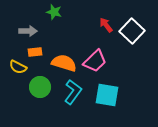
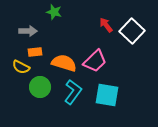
yellow semicircle: moved 3 px right
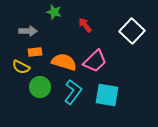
red arrow: moved 21 px left
orange semicircle: moved 1 px up
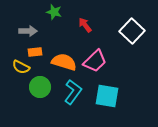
cyan square: moved 1 px down
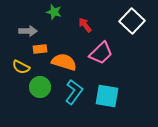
white square: moved 10 px up
orange rectangle: moved 5 px right, 3 px up
pink trapezoid: moved 6 px right, 8 px up
cyan L-shape: moved 1 px right
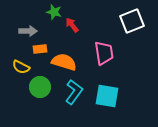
white square: rotated 25 degrees clockwise
red arrow: moved 13 px left
pink trapezoid: moved 3 px right; rotated 55 degrees counterclockwise
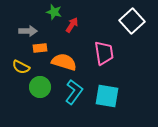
white square: rotated 20 degrees counterclockwise
red arrow: rotated 70 degrees clockwise
orange rectangle: moved 1 px up
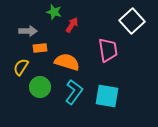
pink trapezoid: moved 4 px right, 3 px up
orange semicircle: moved 3 px right
yellow semicircle: rotated 96 degrees clockwise
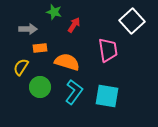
red arrow: moved 2 px right
gray arrow: moved 2 px up
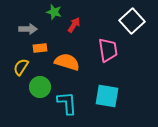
cyan L-shape: moved 7 px left, 11 px down; rotated 40 degrees counterclockwise
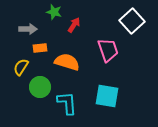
pink trapezoid: rotated 10 degrees counterclockwise
